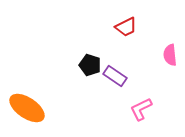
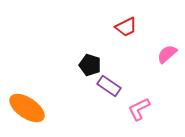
pink semicircle: moved 3 px left, 1 px up; rotated 55 degrees clockwise
purple rectangle: moved 6 px left, 10 px down
pink L-shape: moved 2 px left
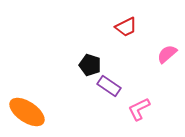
orange ellipse: moved 4 px down
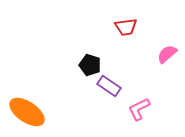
red trapezoid: rotated 20 degrees clockwise
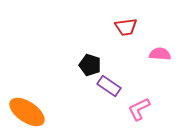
pink semicircle: moved 7 px left; rotated 45 degrees clockwise
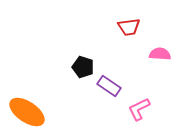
red trapezoid: moved 3 px right
black pentagon: moved 7 px left, 2 px down
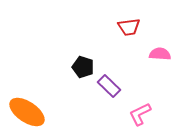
purple rectangle: rotated 10 degrees clockwise
pink L-shape: moved 1 px right, 5 px down
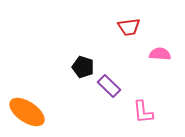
pink L-shape: moved 3 px right, 2 px up; rotated 70 degrees counterclockwise
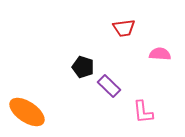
red trapezoid: moved 5 px left, 1 px down
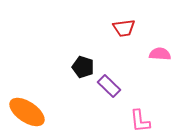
pink L-shape: moved 3 px left, 9 px down
